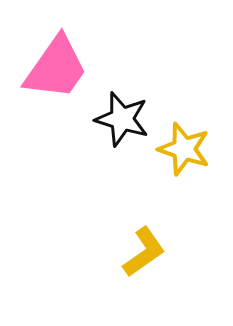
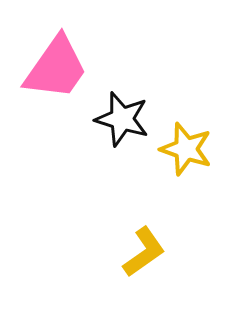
yellow star: moved 2 px right
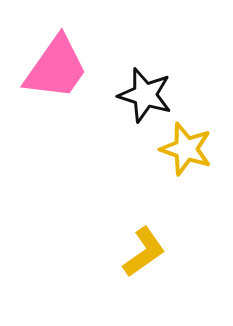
black star: moved 23 px right, 24 px up
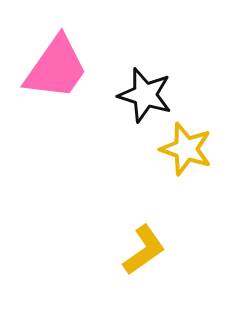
yellow L-shape: moved 2 px up
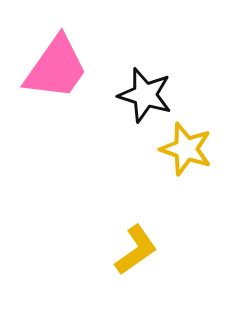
yellow L-shape: moved 8 px left
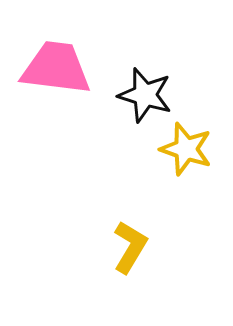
pink trapezoid: rotated 118 degrees counterclockwise
yellow L-shape: moved 6 px left, 3 px up; rotated 24 degrees counterclockwise
